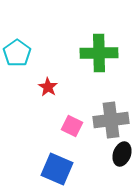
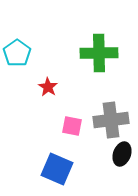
pink square: rotated 15 degrees counterclockwise
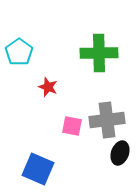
cyan pentagon: moved 2 px right, 1 px up
red star: rotated 12 degrees counterclockwise
gray cross: moved 4 px left
black ellipse: moved 2 px left, 1 px up
blue square: moved 19 px left
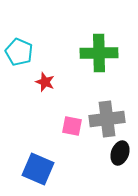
cyan pentagon: rotated 12 degrees counterclockwise
red star: moved 3 px left, 5 px up
gray cross: moved 1 px up
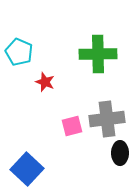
green cross: moved 1 px left, 1 px down
pink square: rotated 25 degrees counterclockwise
black ellipse: rotated 20 degrees counterclockwise
blue square: moved 11 px left; rotated 20 degrees clockwise
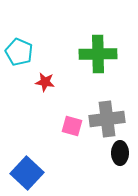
red star: rotated 12 degrees counterclockwise
pink square: rotated 30 degrees clockwise
blue square: moved 4 px down
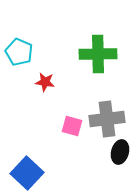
black ellipse: moved 1 px up; rotated 15 degrees clockwise
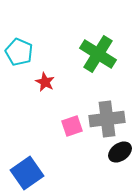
green cross: rotated 33 degrees clockwise
red star: rotated 18 degrees clockwise
pink square: rotated 35 degrees counterclockwise
black ellipse: rotated 40 degrees clockwise
blue square: rotated 12 degrees clockwise
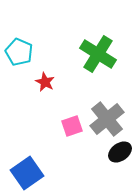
gray cross: rotated 32 degrees counterclockwise
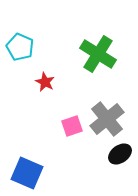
cyan pentagon: moved 1 px right, 5 px up
black ellipse: moved 2 px down
blue square: rotated 32 degrees counterclockwise
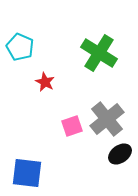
green cross: moved 1 px right, 1 px up
blue square: rotated 16 degrees counterclockwise
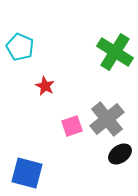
green cross: moved 16 px right, 1 px up
red star: moved 4 px down
blue square: rotated 8 degrees clockwise
